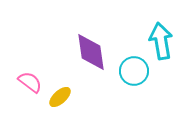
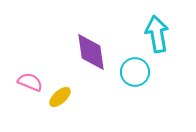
cyan arrow: moved 4 px left, 7 px up
cyan circle: moved 1 px right, 1 px down
pink semicircle: rotated 15 degrees counterclockwise
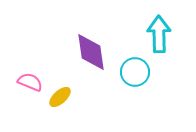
cyan arrow: moved 2 px right; rotated 9 degrees clockwise
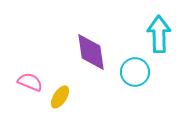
yellow ellipse: rotated 15 degrees counterclockwise
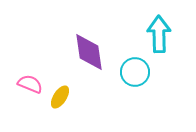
purple diamond: moved 2 px left
pink semicircle: moved 2 px down
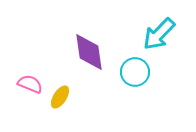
cyan arrow: rotated 135 degrees counterclockwise
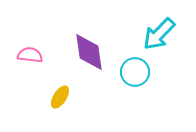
pink semicircle: moved 29 px up; rotated 15 degrees counterclockwise
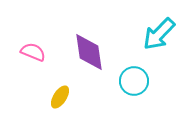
pink semicircle: moved 3 px right, 3 px up; rotated 15 degrees clockwise
cyan circle: moved 1 px left, 9 px down
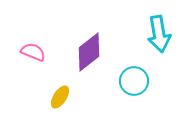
cyan arrow: rotated 54 degrees counterclockwise
purple diamond: rotated 60 degrees clockwise
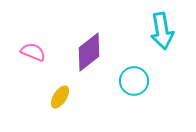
cyan arrow: moved 3 px right, 3 px up
